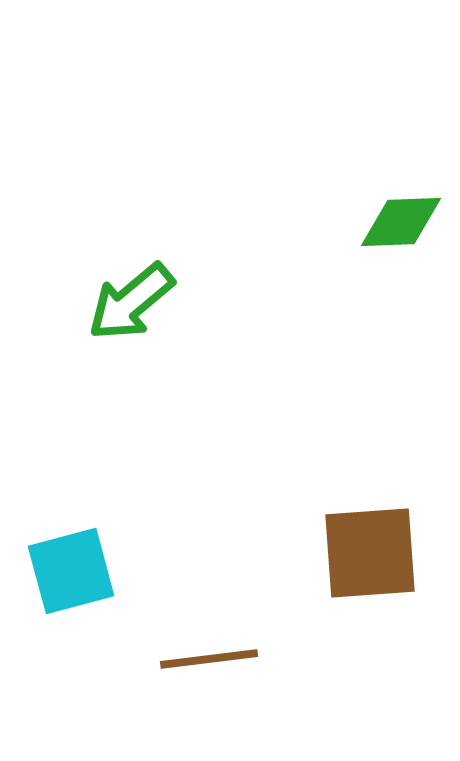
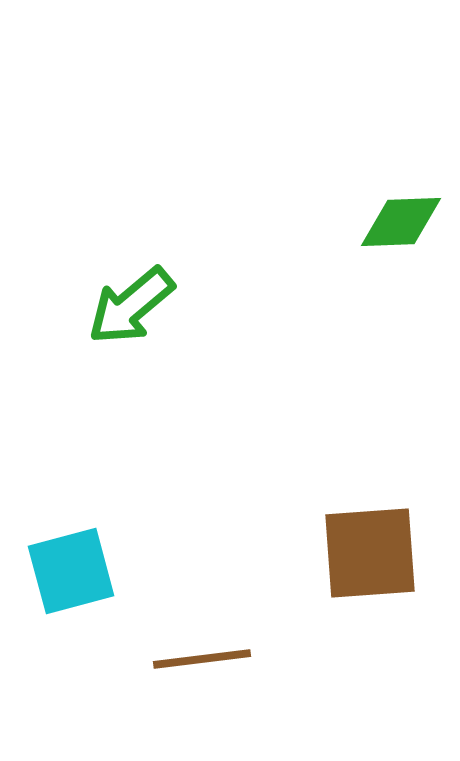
green arrow: moved 4 px down
brown line: moved 7 px left
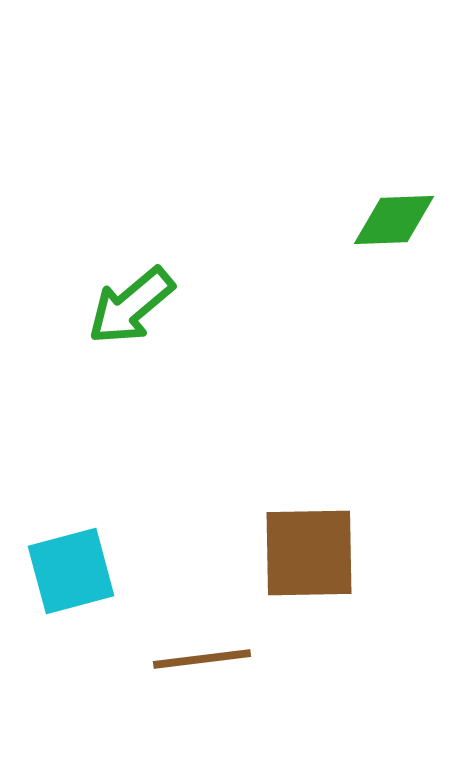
green diamond: moved 7 px left, 2 px up
brown square: moved 61 px left; rotated 3 degrees clockwise
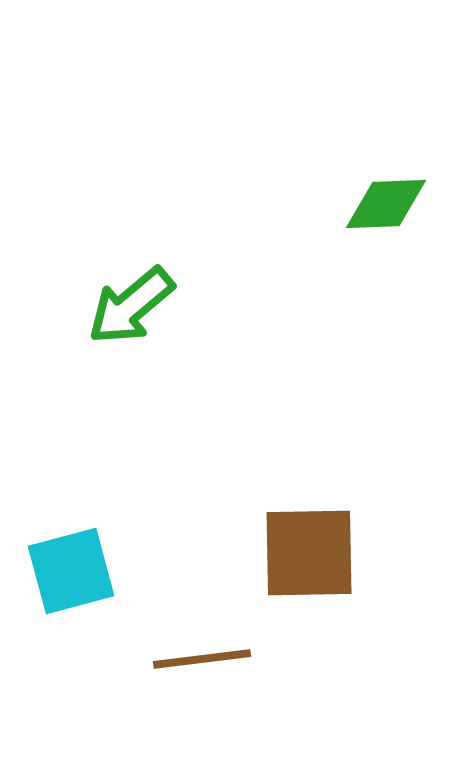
green diamond: moved 8 px left, 16 px up
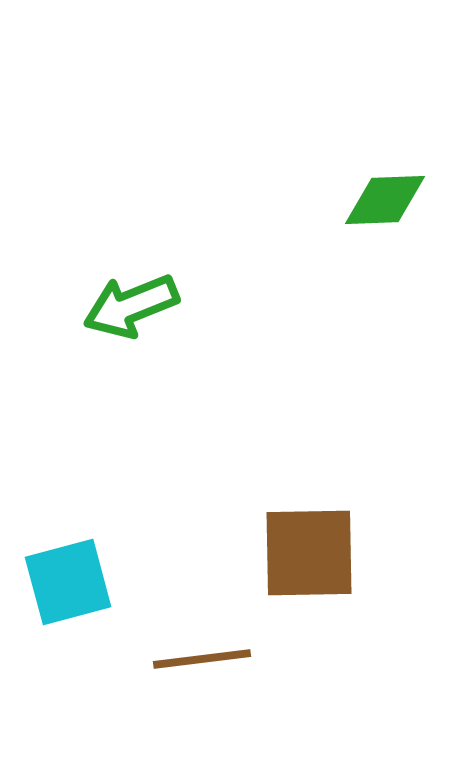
green diamond: moved 1 px left, 4 px up
green arrow: rotated 18 degrees clockwise
cyan square: moved 3 px left, 11 px down
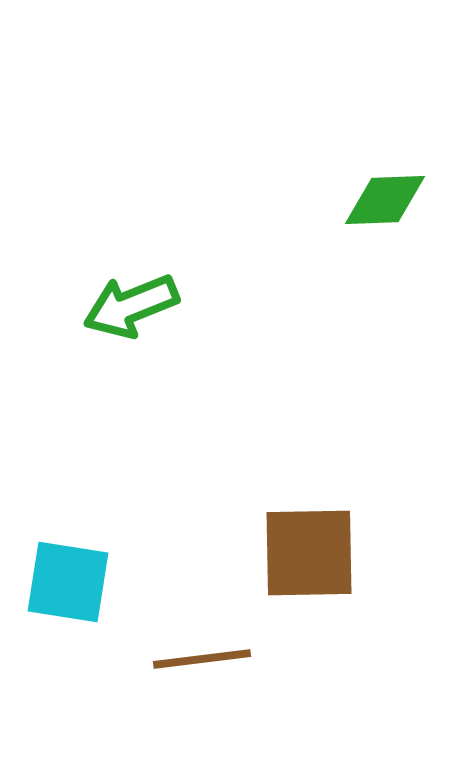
cyan square: rotated 24 degrees clockwise
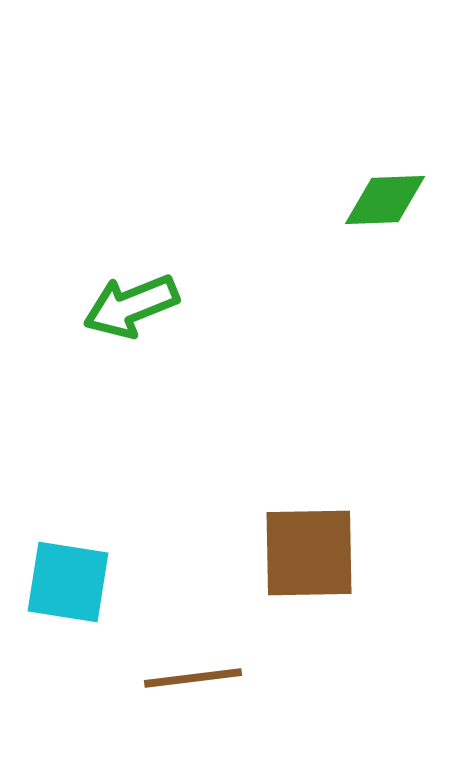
brown line: moved 9 px left, 19 px down
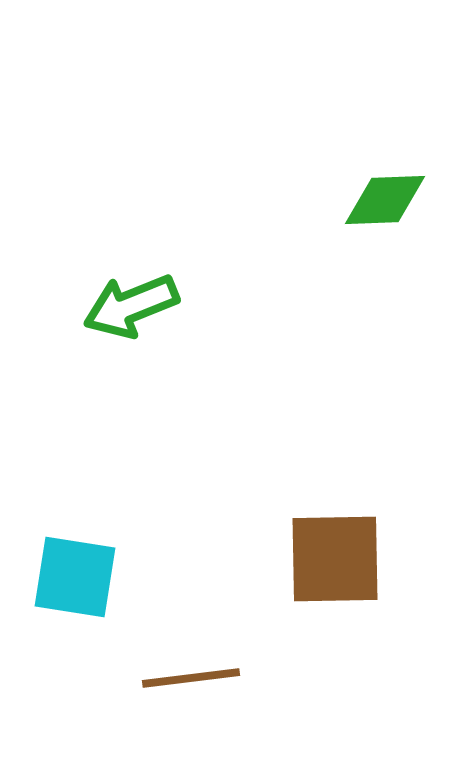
brown square: moved 26 px right, 6 px down
cyan square: moved 7 px right, 5 px up
brown line: moved 2 px left
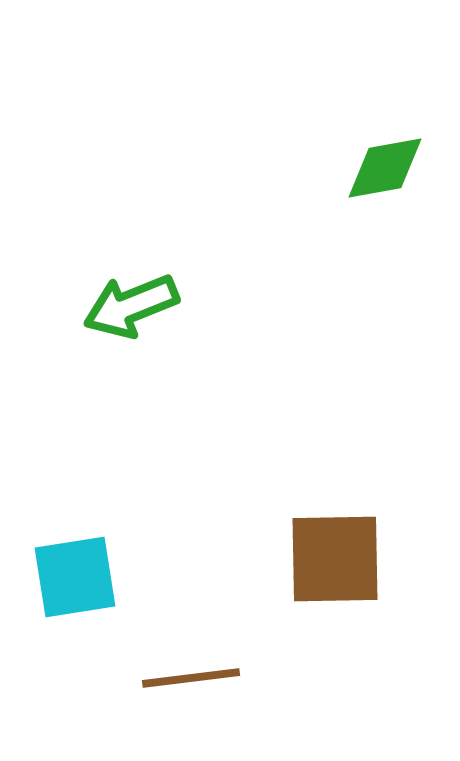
green diamond: moved 32 px up; rotated 8 degrees counterclockwise
cyan square: rotated 18 degrees counterclockwise
